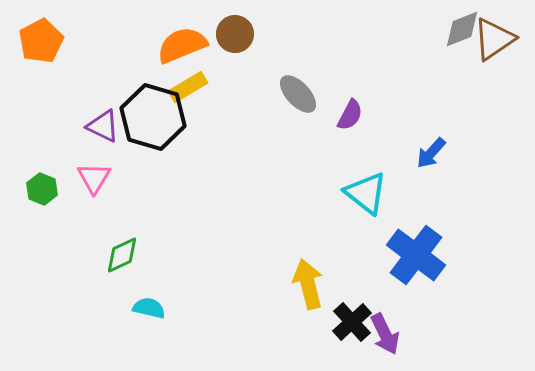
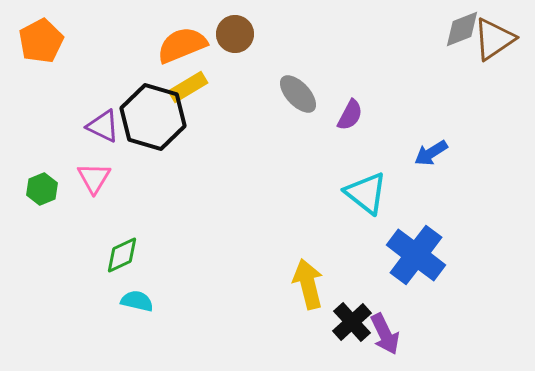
blue arrow: rotated 16 degrees clockwise
green hexagon: rotated 16 degrees clockwise
cyan semicircle: moved 12 px left, 7 px up
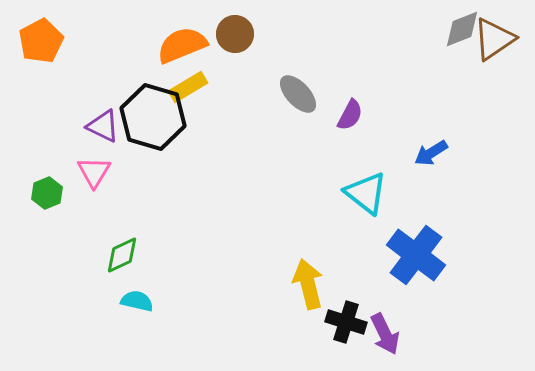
pink triangle: moved 6 px up
green hexagon: moved 5 px right, 4 px down
black cross: moved 6 px left; rotated 30 degrees counterclockwise
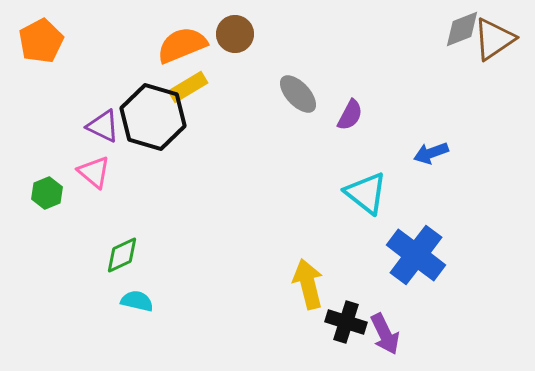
blue arrow: rotated 12 degrees clockwise
pink triangle: rotated 21 degrees counterclockwise
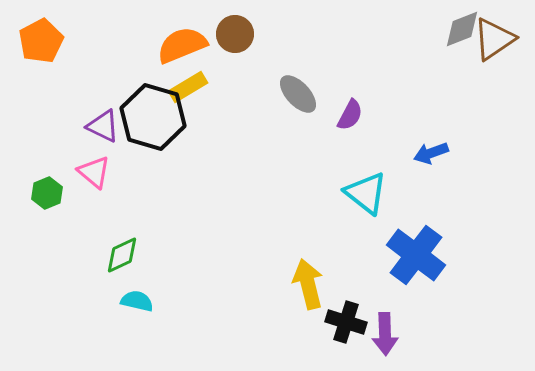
purple arrow: rotated 24 degrees clockwise
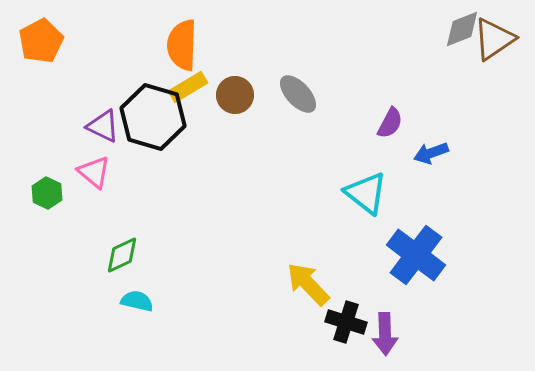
brown circle: moved 61 px down
orange semicircle: rotated 66 degrees counterclockwise
purple semicircle: moved 40 px right, 8 px down
green hexagon: rotated 12 degrees counterclockwise
yellow arrow: rotated 30 degrees counterclockwise
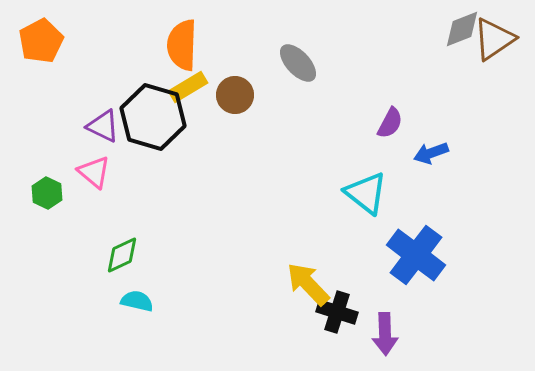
gray ellipse: moved 31 px up
black cross: moved 9 px left, 10 px up
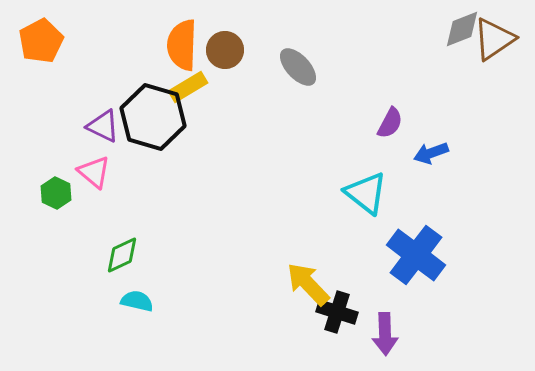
gray ellipse: moved 4 px down
brown circle: moved 10 px left, 45 px up
green hexagon: moved 9 px right
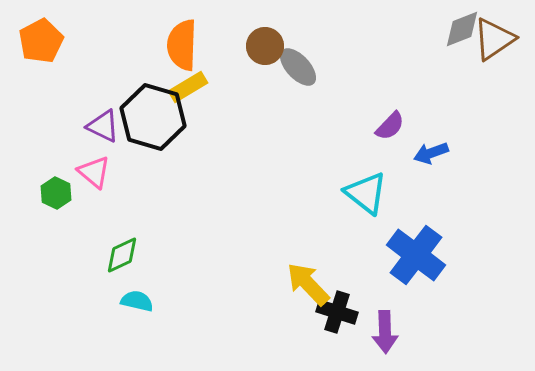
brown circle: moved 40 px right, 4 px up
purple semicircle: moved 3 px down; rotated 16 degrees clockwise
purple arrow: moved 2 px up
